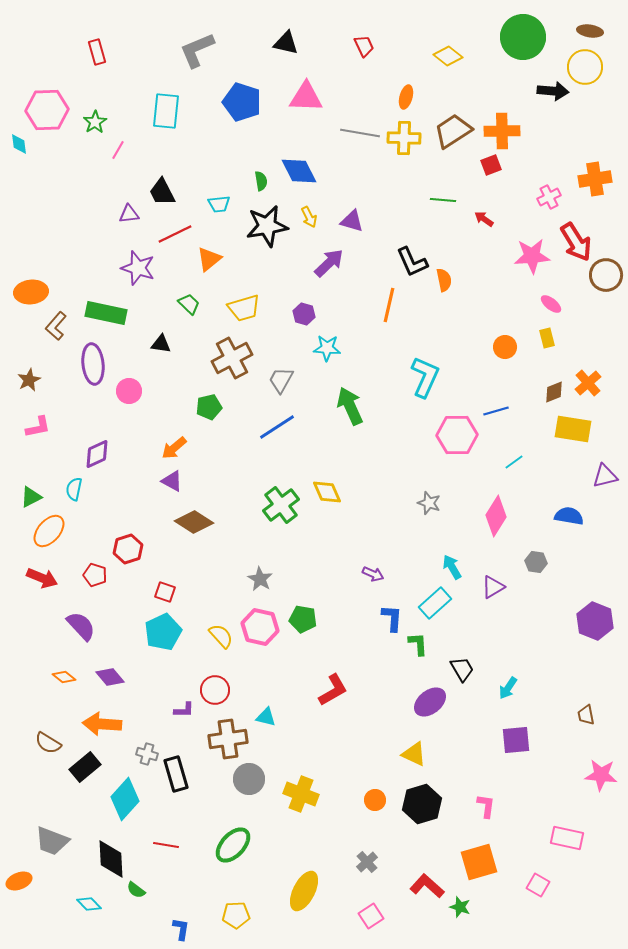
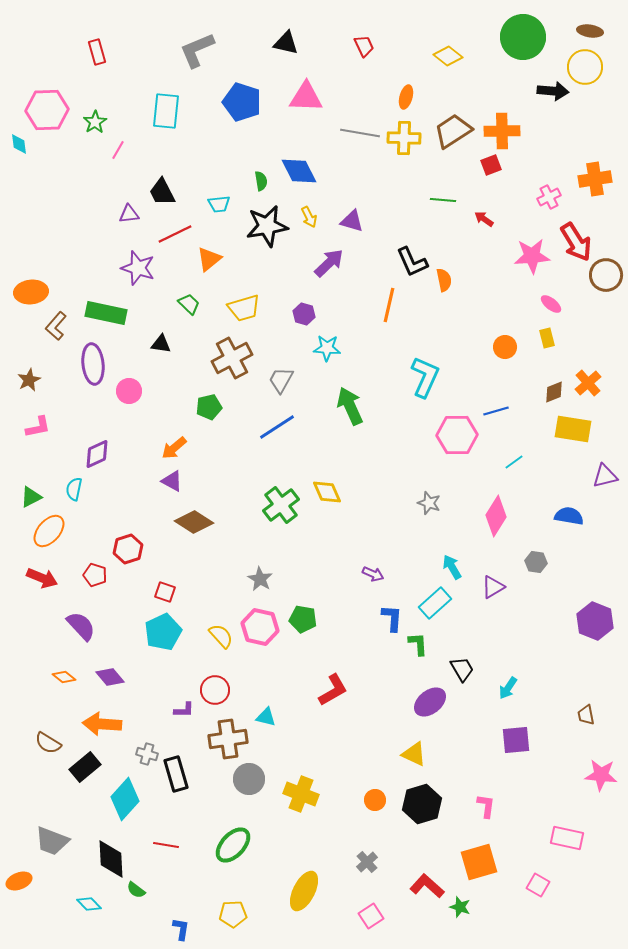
yellow pentagon at (236, 915): moved 3 px left, 1 px up
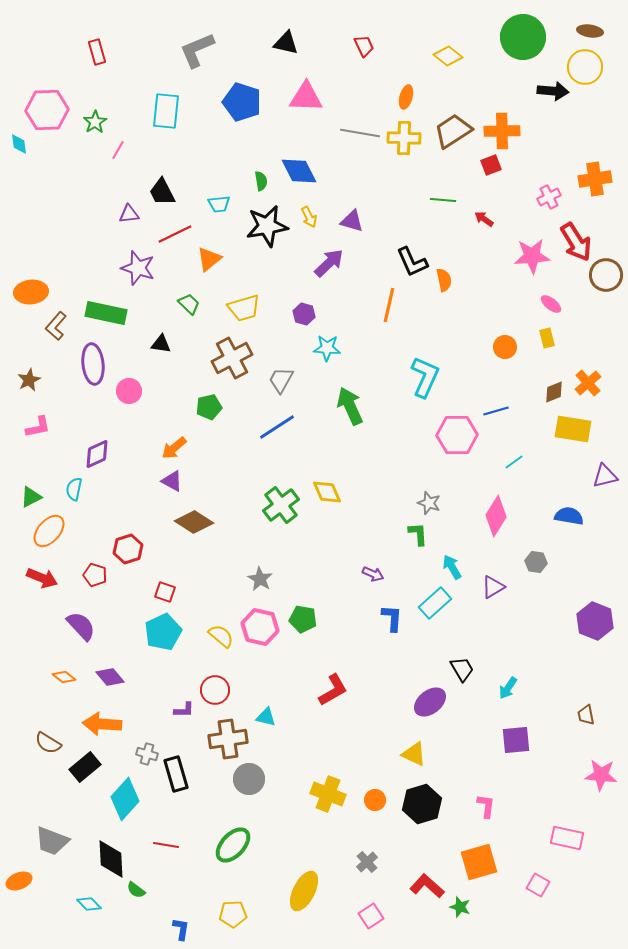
yellow semicircle at (221, 636): rotated 8 degrees counterclockwise
green L-shape at (418, 644): moved 110 px up
yellow cross at (301, 794): moved 27 px right
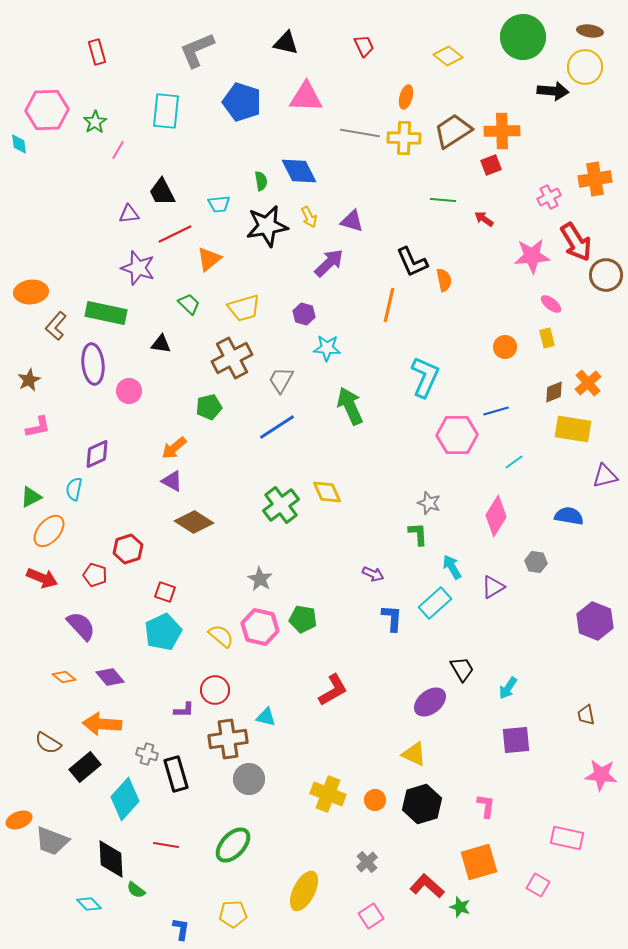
orange ellipse at (19, 881): moved 61 px up
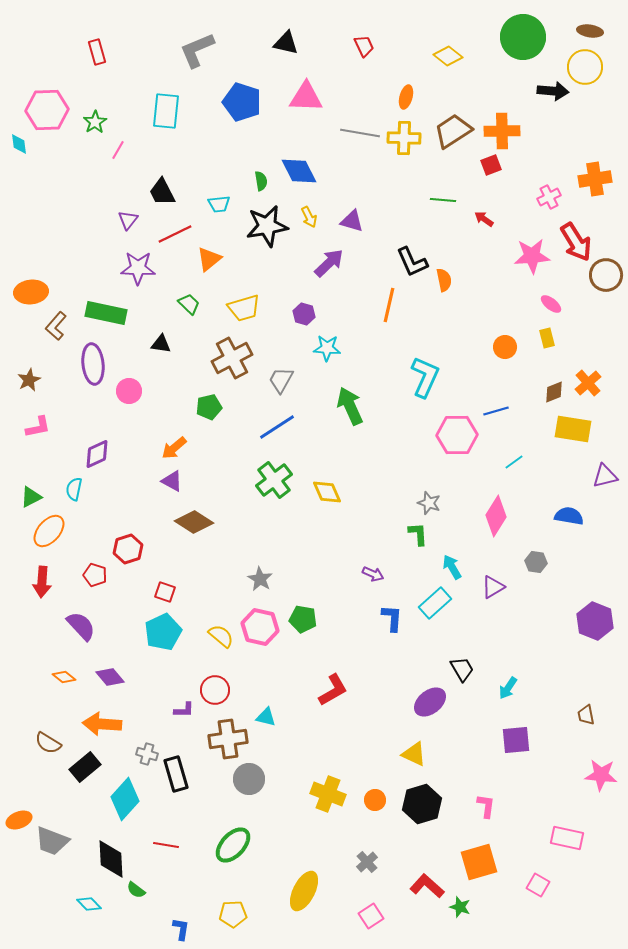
purple triangle at (129, 214): moved 1 px left, 6 px down; rotated 45 degrees counterclockwise
purple star at (138, 268): rotated 16 degrees counterclockwise
green cross at (281, 505): moved 7 px left, 25 px up
red arrow at (42, 578): moved 4 px down; rotated 72 degrees clockwise
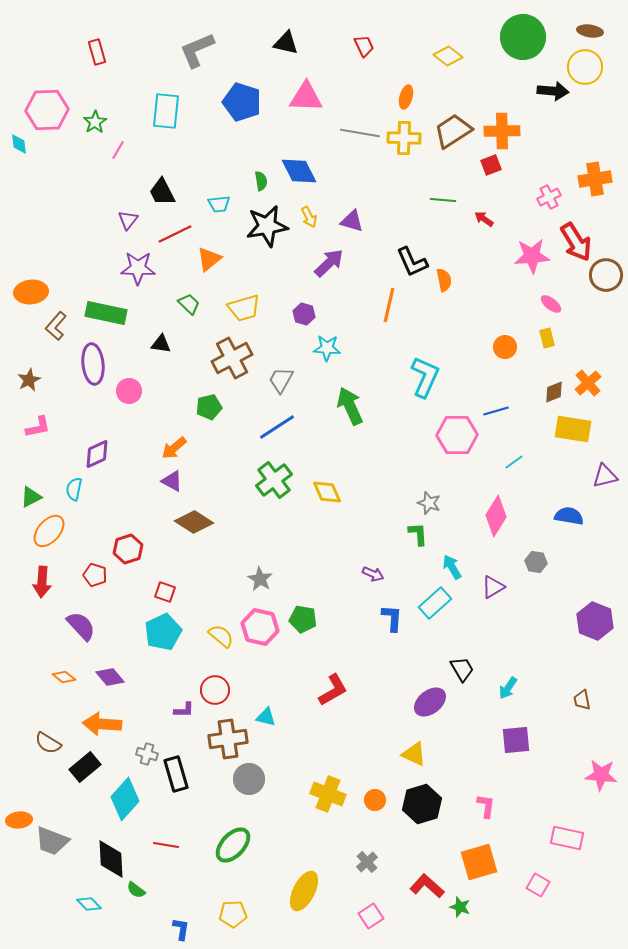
brown trapezoid at (586, 715): moved 4 px left, 15 px up
orange ellipse at (19, 820): rotated 15 degrees clockwise
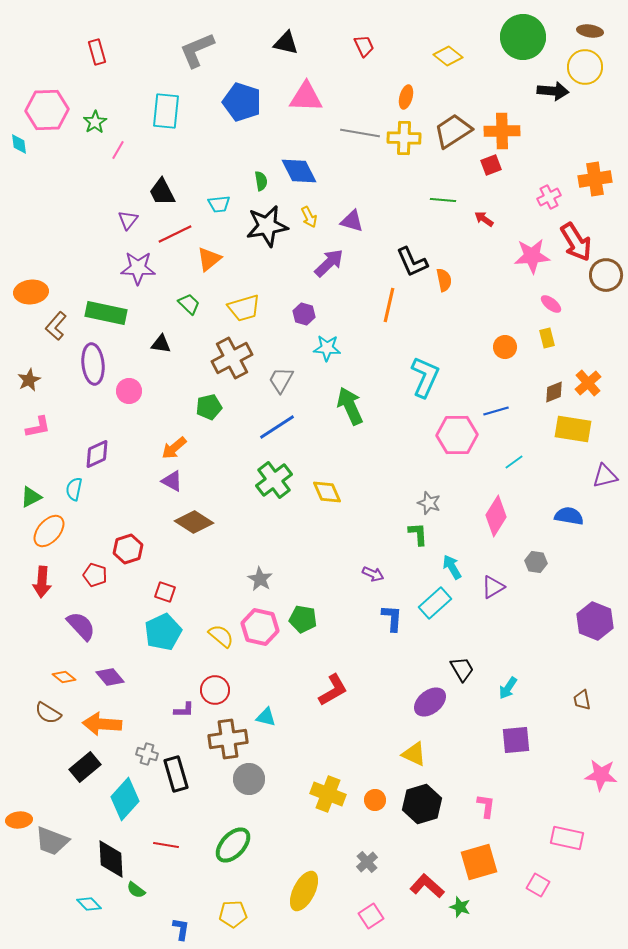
brown semicircle at (48, 743): moved 30 px up
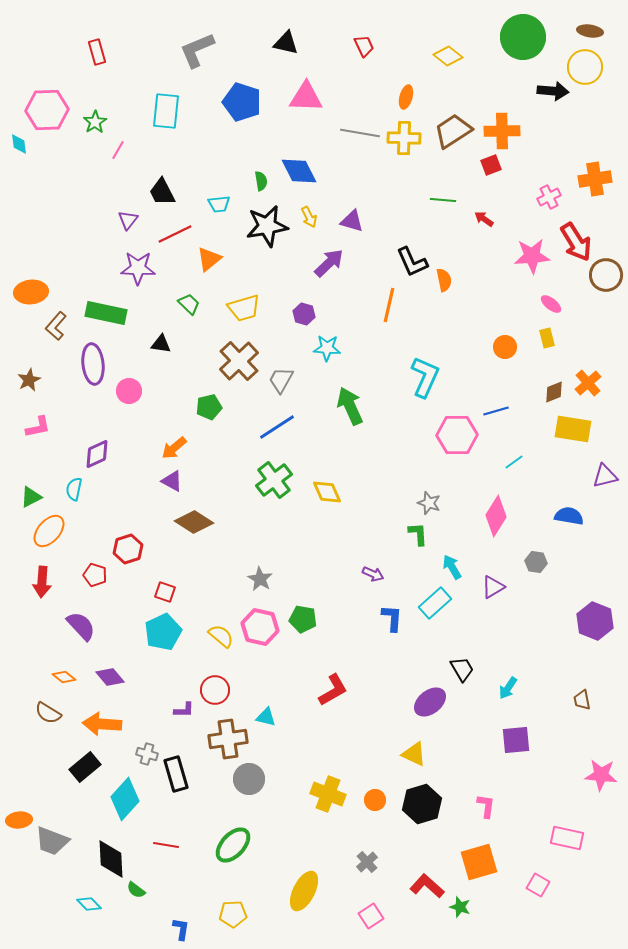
brown cross at (232, 358): moved 7 px right, 3 px down; rotated 15 degrees counterclockwise
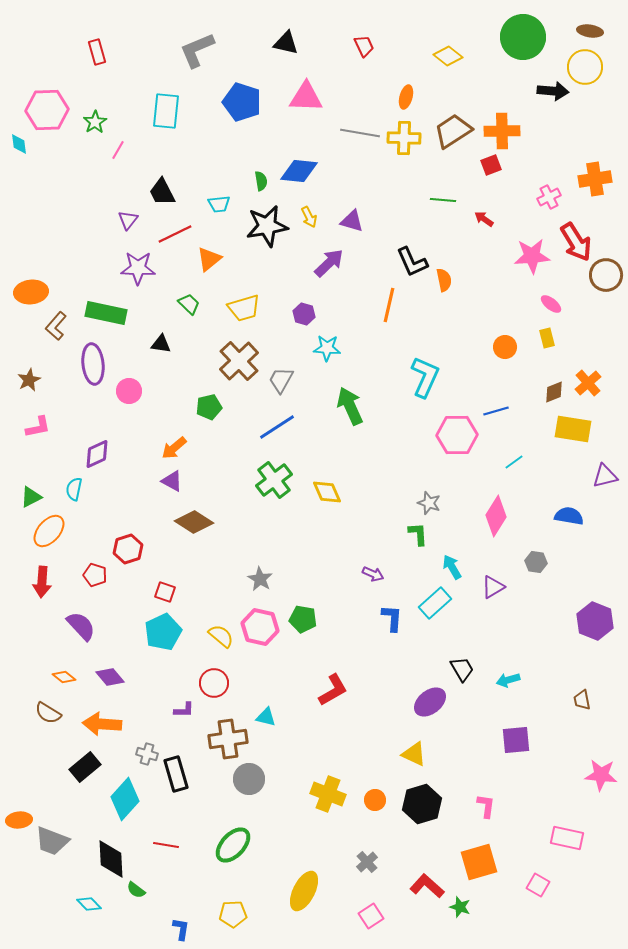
blue diamond at (299, 171): rotated 57 degrees counterclockwise
cyan arrow at (508, 688): moved 8 px up; rotated 40 degrees clockwise
red circle at (215, 690): moved 1 px left, 7 px up
